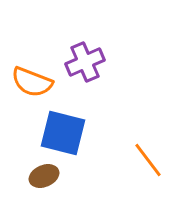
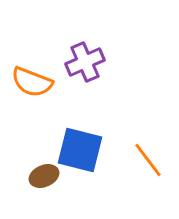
blue square: moved 17 px right, 17 px down
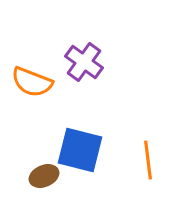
purple cross: moved 1 px left; rotated 30 degrees counterclockwise
orange line: rotated 30 degrees clockwise
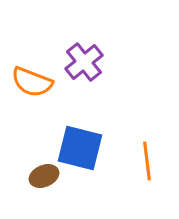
purple cross: rotated 15 degrees clockwise
blue square: moved 2 px up
orange line: moved 1 px left, 1 px down
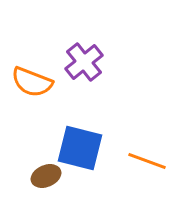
orange line: rotated 63 degrees counterclockwise
brown ellipse: moved 2 px right
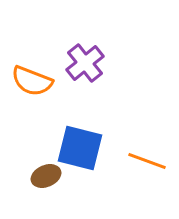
purple cross: moved 1 px right, 1 px down
orange semicircle: moved 1 px up
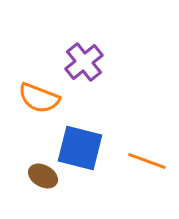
purple cross: moved 1 px left, 1 px up
orange semicircle: moved 7 px right, 17 px down
brown ellipse: moved 3 px left; rotated 52 degrees clockwise
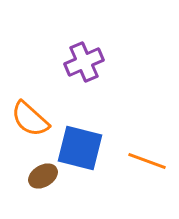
purple cross: rotated 15 degrees clockwise
orange semicircle: moved 9 px left, 21 px down; rotated 21 degrees clockwise
brown ellipse: rotated 60 degrees counterclockwise
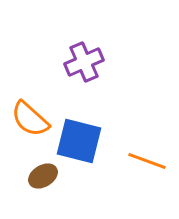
blue square: moved 1 px left, 7 px up
